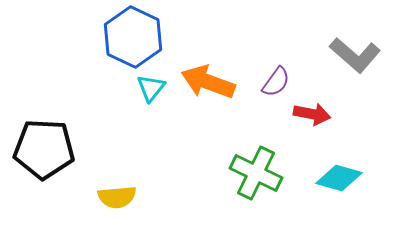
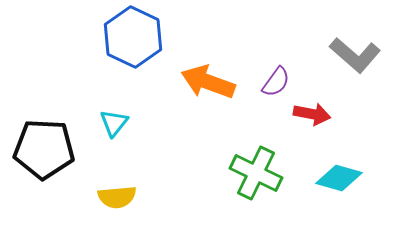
cyan triangle: moved 37 px left, 35 px down
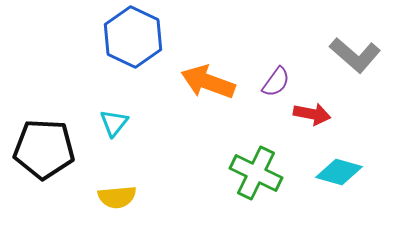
cyan diamond: moved 6 px up
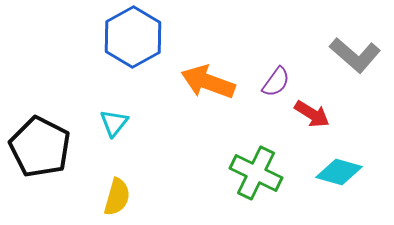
blue hexagon: rotated 6 degrees clockwise
red arrow: rotated 21 degrees clockwise
black pentagon: moved 4 px left, 2 px up; rotated 24 degrees clockwise
yellow semicircle: rotated 69 degrees counterclockwise
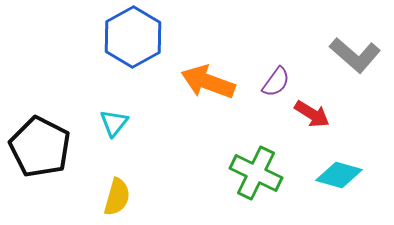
cyan diamond: moved 3 px down
